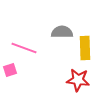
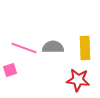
gray semicircle: moved 9 px left, 15 px down
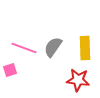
gray semicircle: rotated 55 degrees counterclockwise
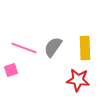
pink square: moved 1 px right
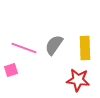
gray semicircle: moved 1 px right, 2 px up
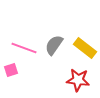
yellow rectangle: rotated 50 degrees counterclockwise
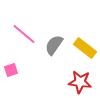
pink line: moved 14 px up; rotated 20 degrees clockwise
red star: moved 2 px right, 2 px down
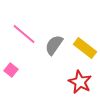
pink square: rotated 32 degrees counterclockwise
red star: rotated 20 degrees clockwise
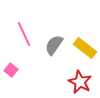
pink line: rotated 25 degrees clockwise
